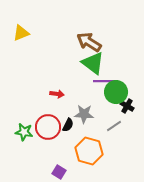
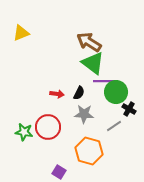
black cross: moved 2 px right, 3 px down
black semicircle: moved 11 px right, 32 px up
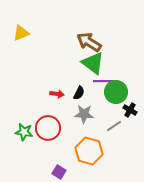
black cross: moved 1 px right, 1 px down
red circle: moved 1 px down
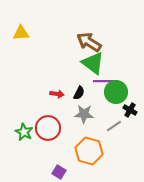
yellow triangle: rotated 18 degrees clockwise
green star: rotated 18 degrees clockwise
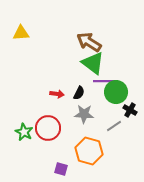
purple square: moved 2 px right, 3 px up; rotated 16 degrees counterclockwise
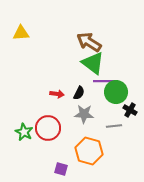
gray line: rotated 28 degrees clockwise
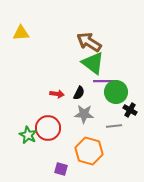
green star: moved 4 px right, 3 px down
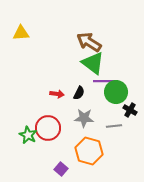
gray star: moved 4 px down
purple square: rotated 24 degrees clockwise
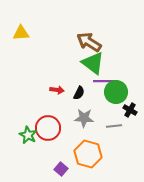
red arrow: moved 4 px up
orange hexagon: moved 1 px left, 3 px down
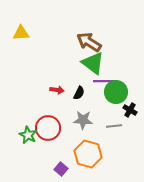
gray star: moved 1 px left, 2 px down
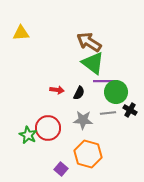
gray line: moved 6 px left, 13 px up
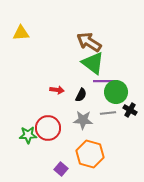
black semicircle: moved 2 px right, 2 px down
green star: rotated 30 degrees counterclockwise
orange hexagon: moved 2 px right
